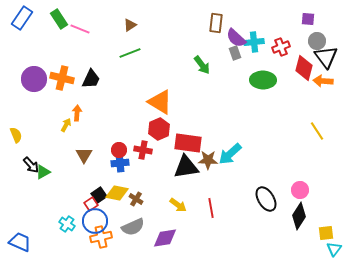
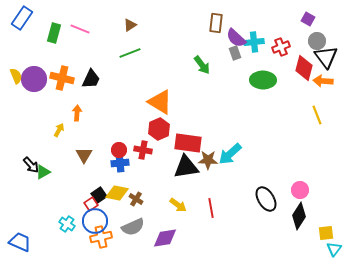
green rectangle at (59, 19): moved 5 px left, 14 px down; rotated 48 degrees clockwise
purple square at (308, 19): rotated 24 degrees clockwise
yellow arrow at (66, 125): moved 7 px left, 5 px down
yellow line at (317, 131): moved 16 px up; rotated 12 degrees clockwise
yellow semicircle at (16, 135): moved 59 px up
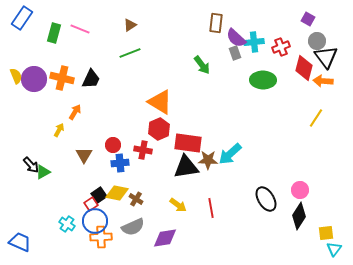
orange arrow at (77, 113): moved 2 px left, 1 px up; rotated 28 degrees clockwise
yellow line at (317, 115): moved 1 px left, 3 px down; rotated 54 degrees clockwise
red circle at (119, 150): moved 6 px left, 5 px up
orange cross at (101, 237): rotated 10 degrees clockwise
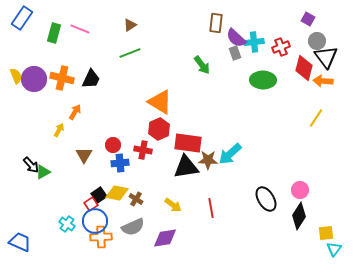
yellow arrow at (178, 205): moved 5 px left
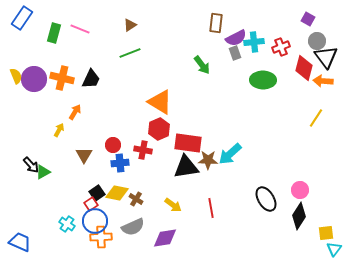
purple semicircle at (236, 38): rotated 70 degrees counterclockwise
black square at (99, 195): moved 2 px left, 2 px up
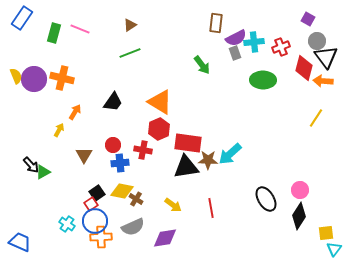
black trapezoid at (91, 79): moved 22 px right, 23 px down; rotated 10 degrees clockwise
yellow diamond at (117, 193): moved 5 px right, 2 px up
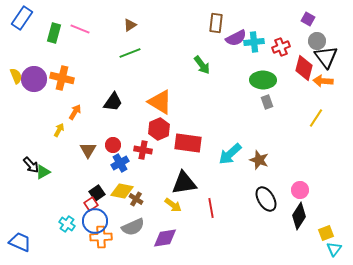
gray rectangle at (235, 53): moved 32 px right, 49 px down
brown triangle at (84, 155): moved 4 px right, 5 px up
brown star at (208, 160): moved 51 px right; rotated 18 degrees clockwise
blue cross at (120, 163): rotated 24 degrees counterclockwise
black triangle at (186, 167): moved 2 px left, 16 px down
yellow square at (326, 233): rotated 14 degrees counterclockwise
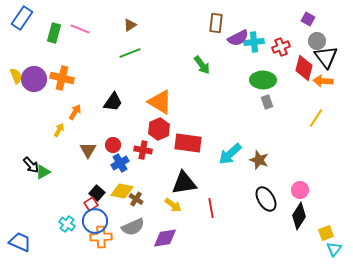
purple semicircle at (236, 38): moved 2 px right
black square at (97, 193): rotated 14 degrees counterclockwise
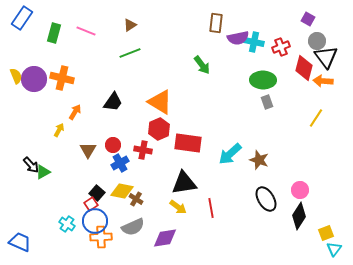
pink line at (80, 29): moved 6 px right, 2 px down
purple semicircle at (238, 38): rotated 15 degrees clockwise
cyan cross at (254, 42): rotated 18 degrees clockwise
yellow arrow at (173, 205): moved 5 px right, 2 px down
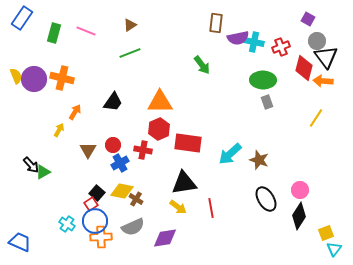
orange triangle at (160, 102): rotated 32 degrees counterclockwise
